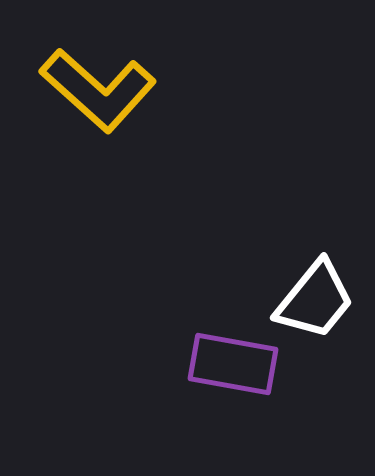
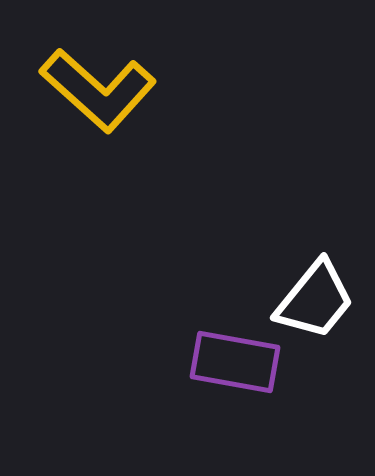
purple rectangle: moved 2 px right, 2 px up
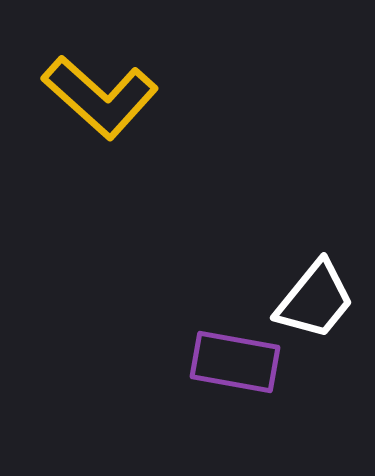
yellow L-shape: moved 2 px right, 7 px down
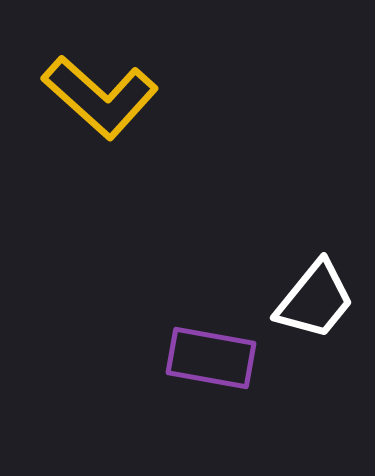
purple rectangle: moved 24 px left, 4 px up
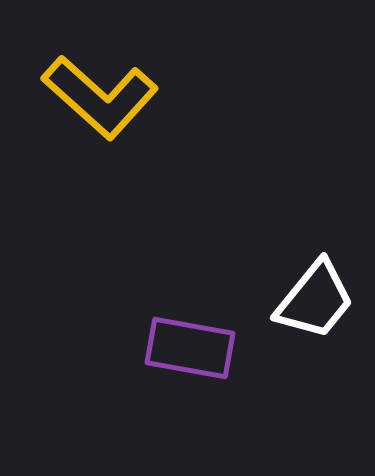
purple rectangle: moved 21 px left, 10 px up
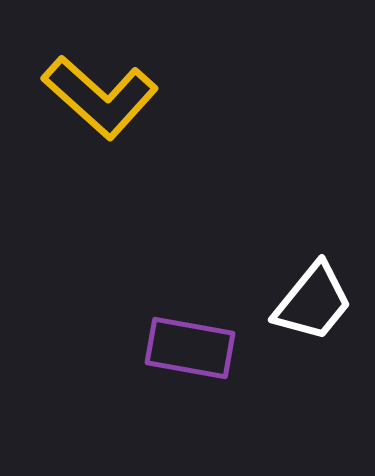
white trapezoid: moved 2 px left, 2 px down
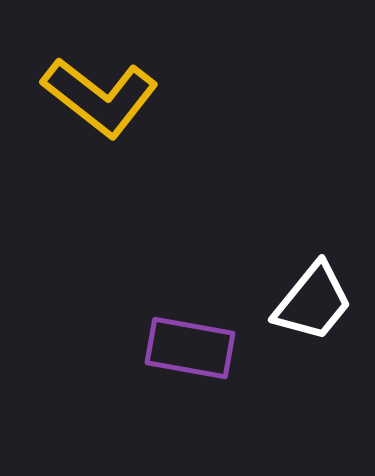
yellow L-shape: rotated 4 degrees counterclockwise
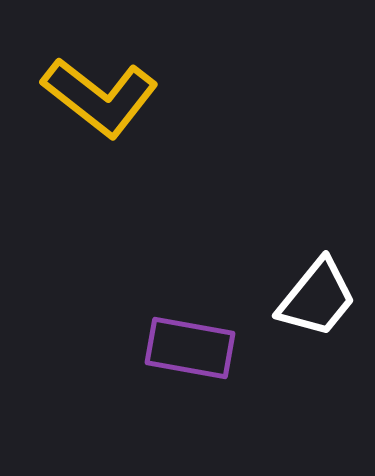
white trapezoid: moved 4 px right, 4 px up
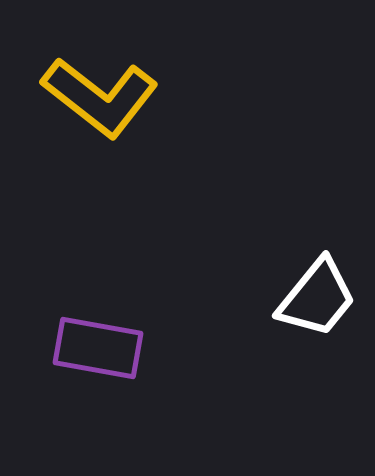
purple rectangle: moved 92 px left
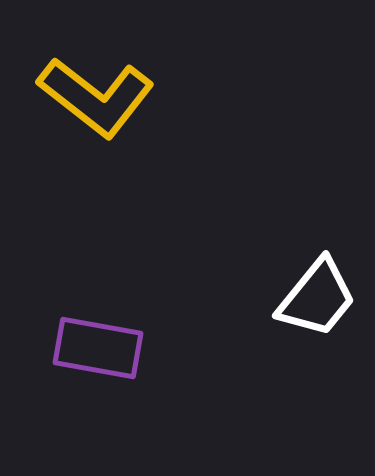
yellow L-shape: moved 4 px left
